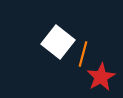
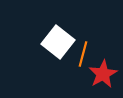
red star: moved 2 px right, 3 px up
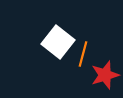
red star: moved 2 px right, 1 px down; rotated 12 degrees clockwise
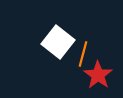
red star: moved 7 px left; rotated 20 degrees counterclockwise
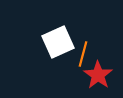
white square: rotated 28 degrees clockwise
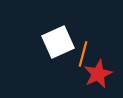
red star: moved 1 px up; rotated 12 degrees clockwise
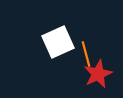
orange line: moved 3 px right; rotated 30 degrees counterclockwise
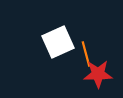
red star: rotated 24 degrees clockwise
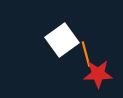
white square: moved 4 px right, 2 px up; rotated 12 degrees counterclockwise
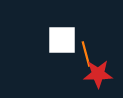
white square: rotated 36 degrees clockwise
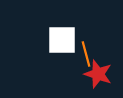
red star: rotated 20 degrees clockwise
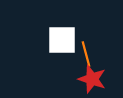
red star: moved 6 px left, 5 px down
